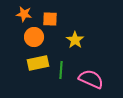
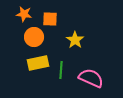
pink semicircle: moved 1 px up
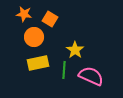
orange square: rotated 28 degrees clockwise
yellow star: moved 10 px down
green line: moved 3 px right
pink semicircle: moved 2 px up
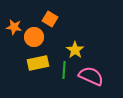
orange star: moved 10 px left, 13 px down
